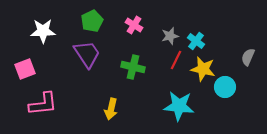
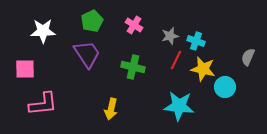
cyan cross: rotated 18 degrees counterclockwise
pink square: rotated 20 degrees clockwise
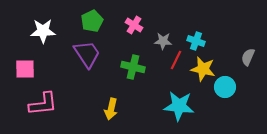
gray star: moved 7 px left, 5 px down; rotated 18 degrees clockwise
